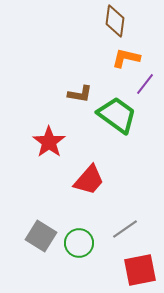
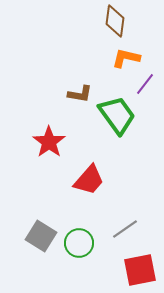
green trapezoid: rotated 18 degrees clockwise
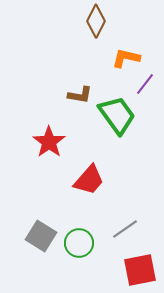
brown diamond: moved 19 px left; rotated 20 degrees clockwise
brown L-shape: moved 1 px down
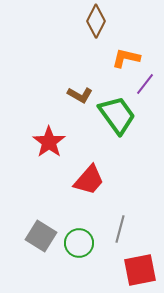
brown L-shape: rotated 20 degrees clockwise
gray line: moved 5 px left; rotated 40 degrees counterclockwise
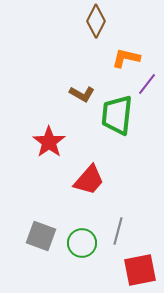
purple line: moved 2 px right
brown L-shape: moved 2 px right, 1 px up
green trapezoid: rotated 138 degrees counterclockwise
gray line: moved 2 px left, 2 px down
gray square: rotated 12 degrees counterclockwise
green circle: moved 3 px right
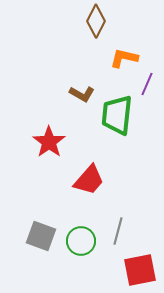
orange L-shape: moved 2 px left
purple line: rotated 15 degrees counterclockwise
green circle: moved 1 px left, 2 px up
